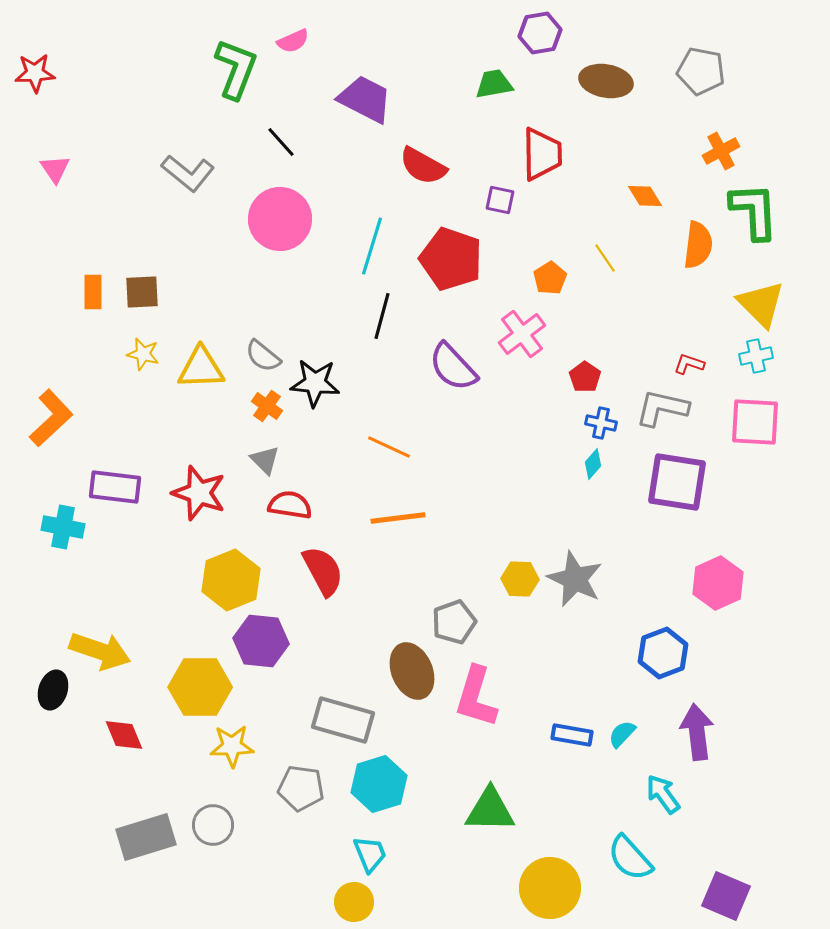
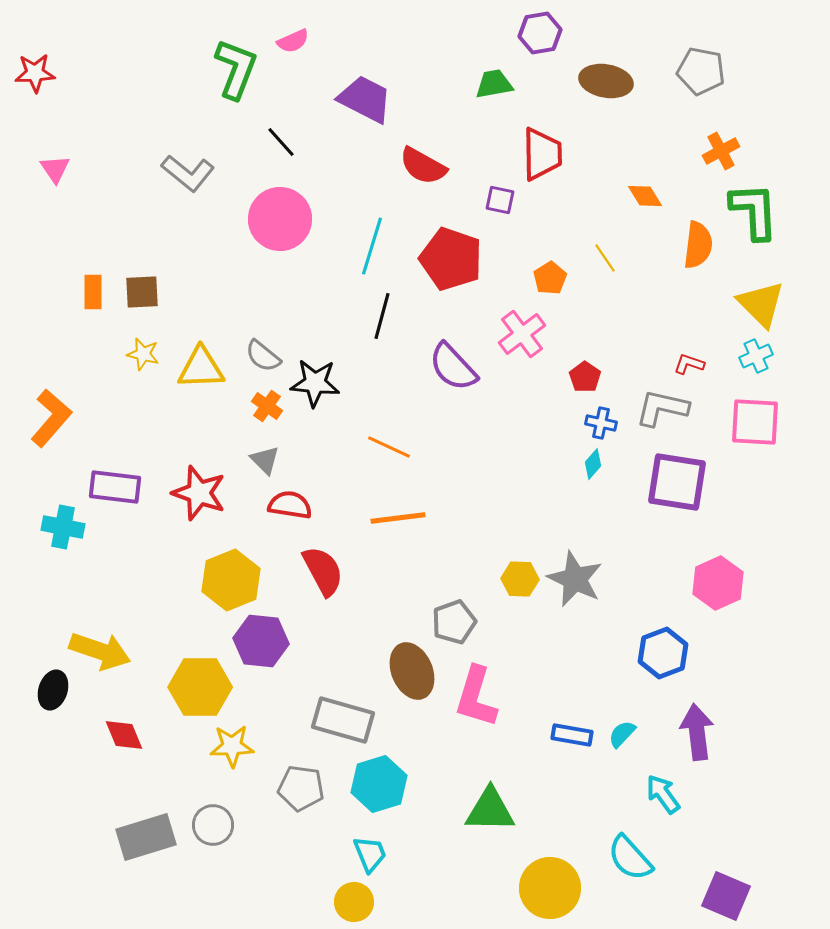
cyan cross at (756, 356): rotated 12 degrees counterclockwise
orange L-shape at (51, 418): rotated 6 degrees counterclockwise
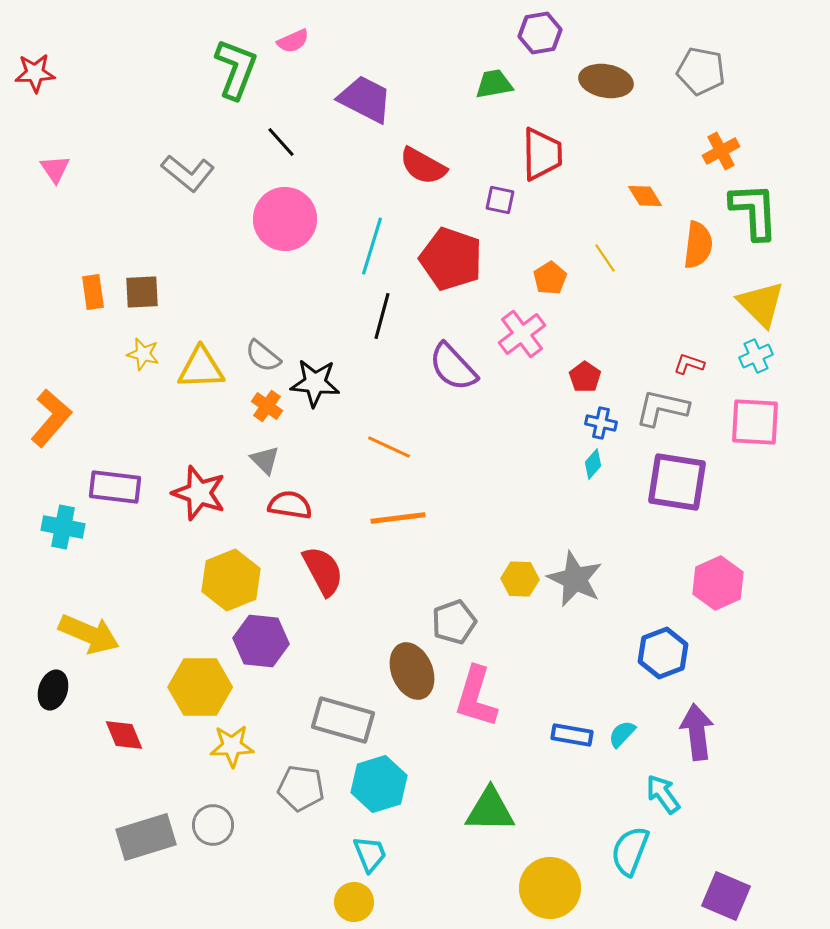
pink circle at (280, 219): moved 5 px right
orange rectangle at (93, 292): rotated 8 degrees counterclockwise
yellow arrow at (100, 651): moved 11 px left, 17 px up; rotated 4 degrees clockwise
cyan semicircle at (630, 858): moved 7 px up; rotated 63 degrees clockwise
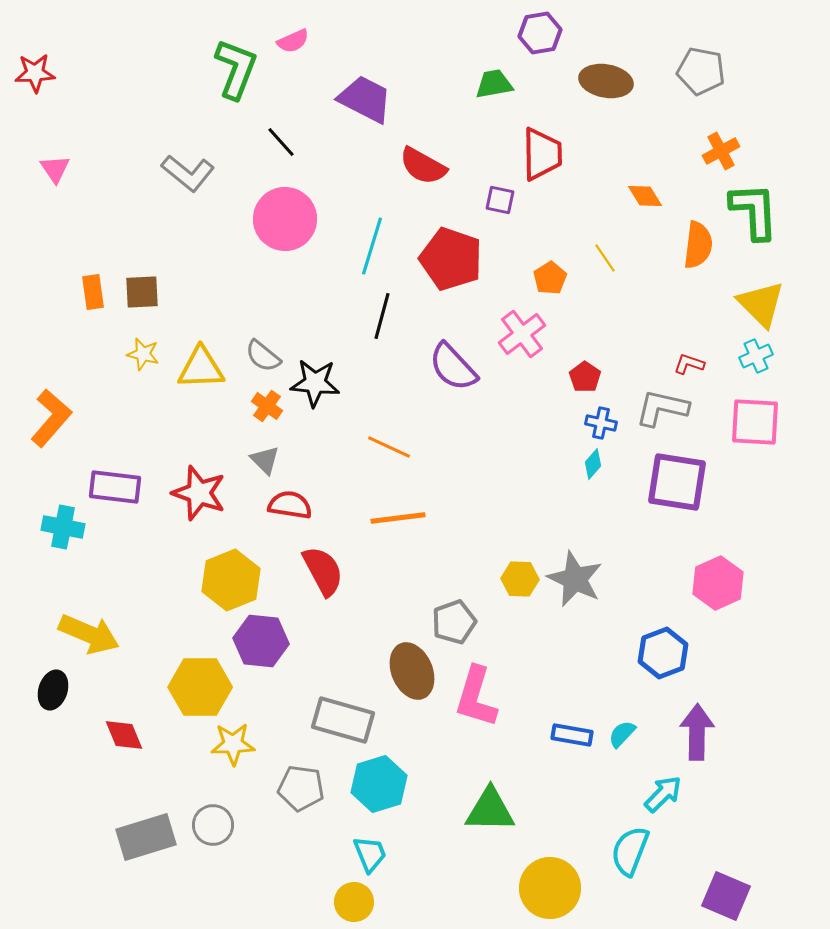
purple arrow at (697, 732): rotated 8 degrees clockwise
yellow star at (232, 746): moved 1 px right, 2 px up
cyan arrow at (663, 794): rotated 81 degrees clockwise
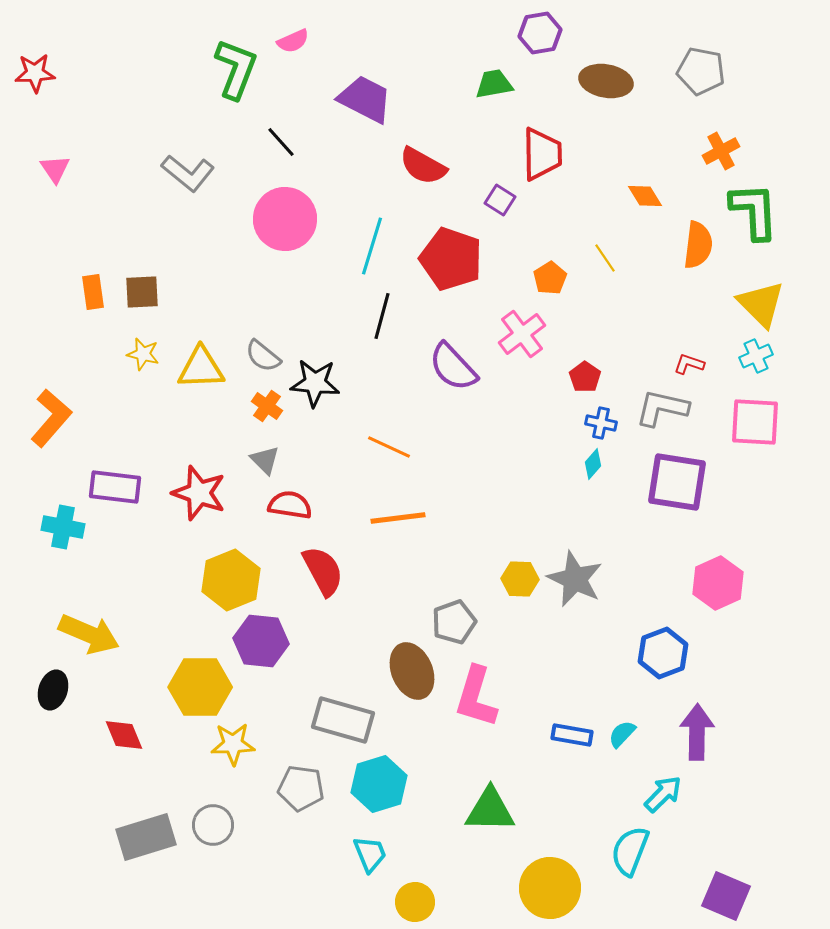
purple square at (500, 200): rotated 20 degrees clockwise
yellow circle at (354, 902): moved 61 px right
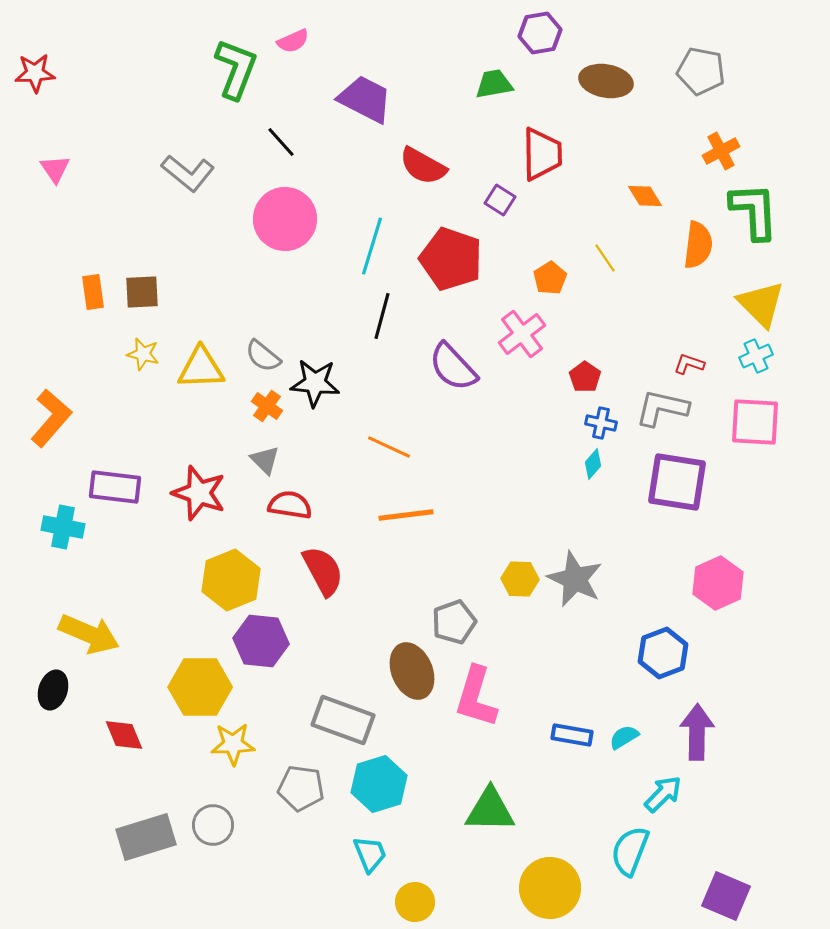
orange line at (398, 518): moved 8 px right, 3 px up
gray rectangle at (343, 720): rotated 4 degrees clockwise
cyan semicircle at (622, 734): moved 2 px right, 3 px down; rotated 16 degrees clockwise
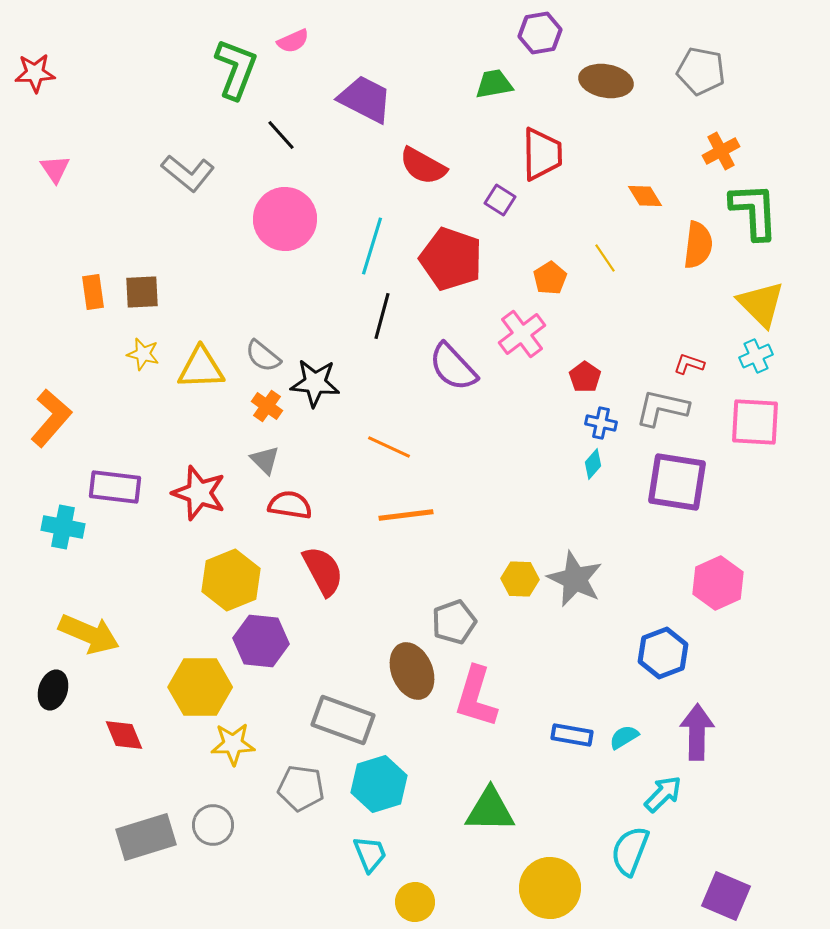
black line at (281, 142): moved 7 px up
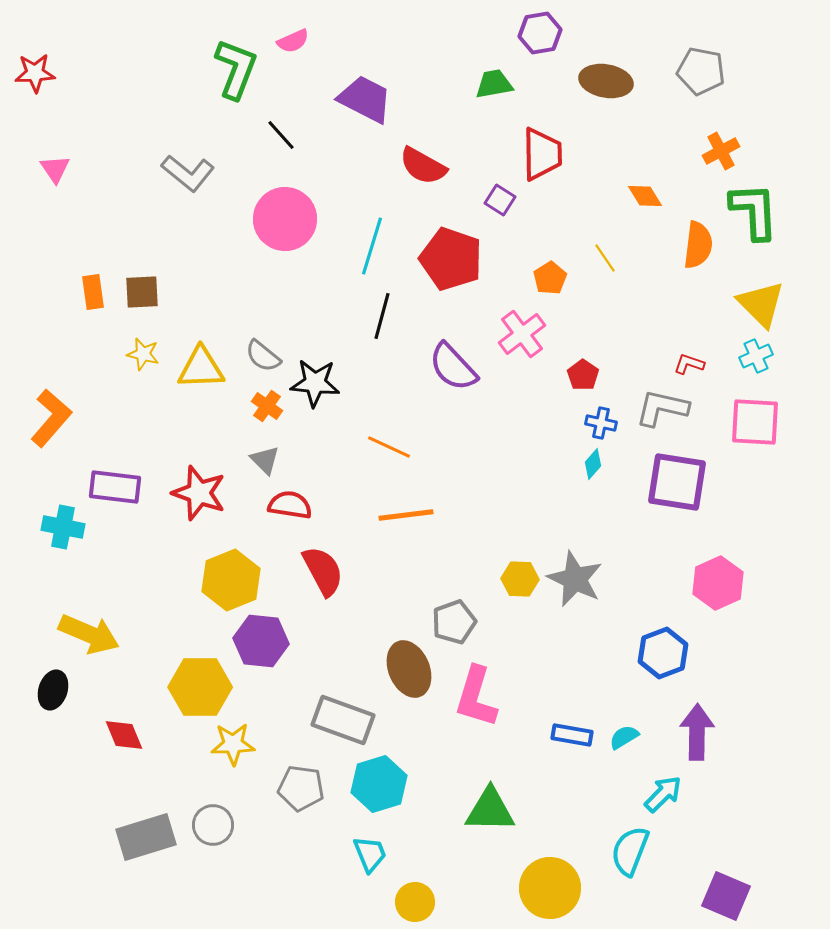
red pentagon at (585, 377): moved 2 px left, 2 px up
brown ellipse at (412, 671): moved 3 px left, 2 px up
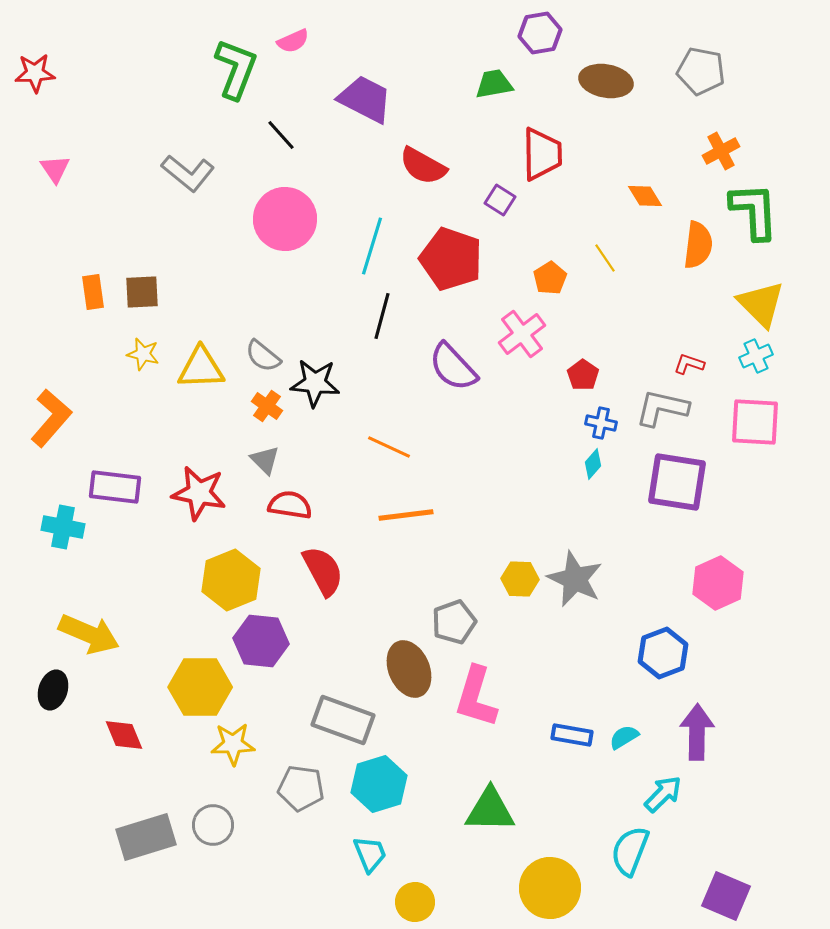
red star at (199, 493): rotated 8 degrees counterclockwise
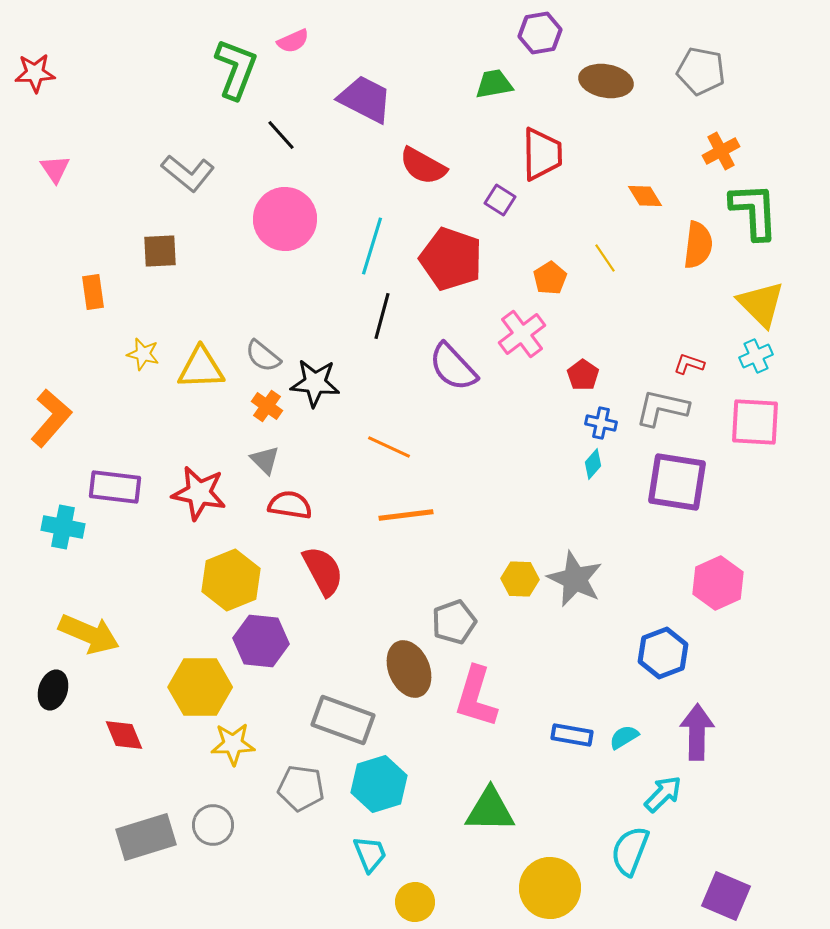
brown square at (142, 292): moved 18 px right, 41 px up
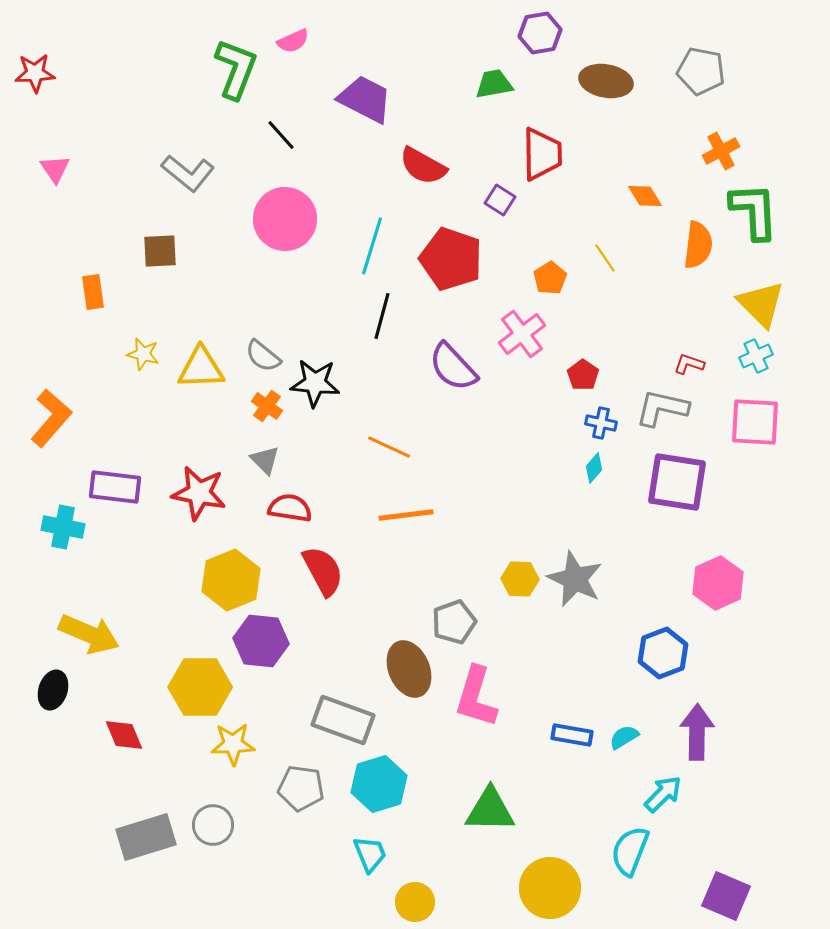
cyan diamond at (593, 464): moved 1 px right, 4 px down
red semicircle at (290, 505): moved 3 px down
